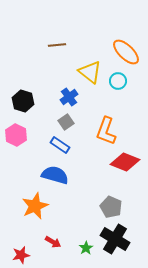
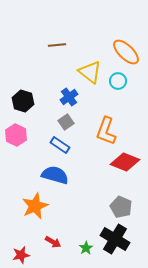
gray pentagon: moved 10 px right
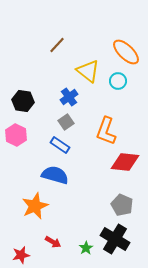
brown line: rotated 42 degrees counterclockwise
yellow triangle: moved 2 px left, 1 px up
black hexagon: rotated 10 degrees counterclockwise
red diamond: rotated 16 degrees counterclockwise
gray pentagon: moved 1 px right, 2 px up
